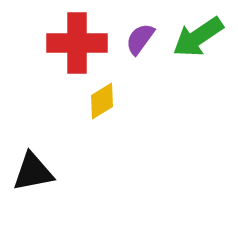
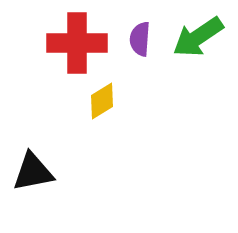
purple semicircle: rotated 32 degrees counterclockwise
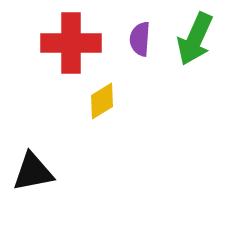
green arrow: moved 3 px left, 2 px down; rotated 32 degrees counterclockwise
red cross: moved 6 px left
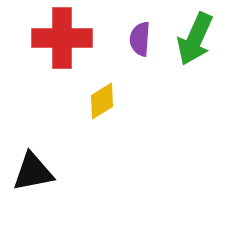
red cross: moved 9 px left, 5 px up
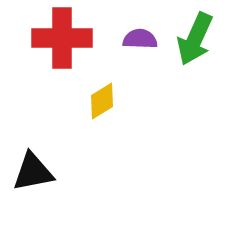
purple semicircle: rotated 88 degrees clockwise
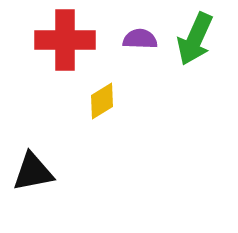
red cross: moved 3 px right, 2 px down
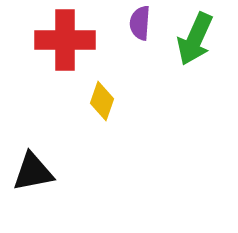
purple semicircle: moved 16 px up; rotated 88 degrees counterclockwise
yellow diamond: rotated 39 degrees counterclockwise
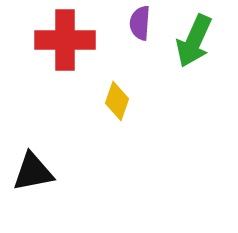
green arrow: moved 1 px left, 2 px down
yellow diamond: moved 15 px right
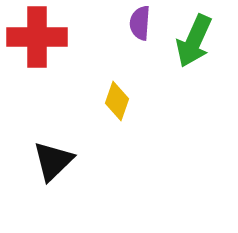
red cross: moved 28 px left, 3 px up
black triangle: moved 20 px right, 11 px up; rotated 33 degrees counterclockwise
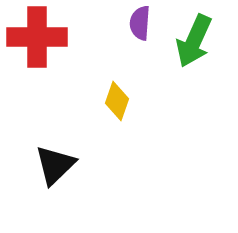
black triangle: moved 2 px right, 4 px down
